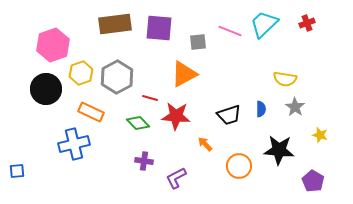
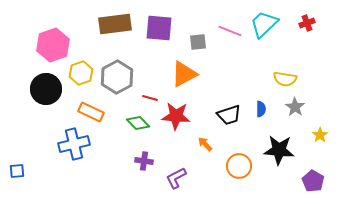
yellow star: rotated 21 degrees clockwise
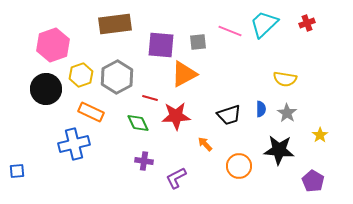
purple square: moved 2 px right, 17 px down
yellow hexagon: moved 2 px down
gray star: moved 8 px left, 6 px down
red star: rotated 8 degrees counterclockwise
green diamond: rotated 20 degrees clockwise
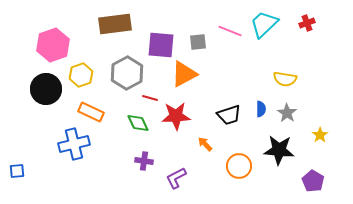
gray hexagon: moved 10 px right, 4 px up
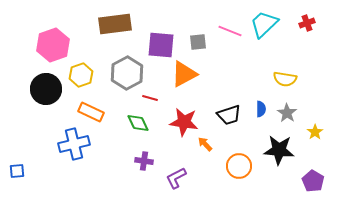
red star: moved 8 px right, 6 px down; rotated 12 degrees clockwise
yellow star: moved 5 px left, 3 px up
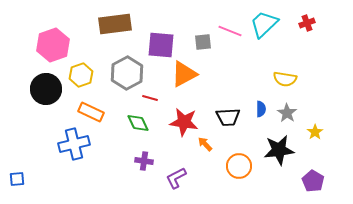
gray square: moved 5 px right
black trapezoid: moved 1 px left, 2 px down; rotated 15 degrees clockwise
black star: rotated 12 degrees counterclockwise
blue square: moved 8 px down
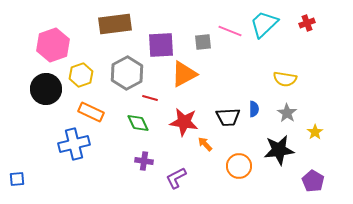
purple square: rotated 8 degrees counterclockwise
blue semicircle: moved 7 px left
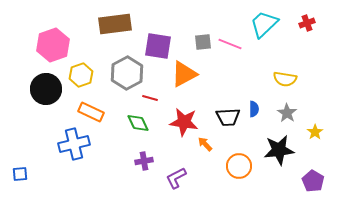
pink line: moved 13 px down
purple square: moved 3 px left, 1 px down; rotated 12 degrees clockwise
purple cross: rotated 18 degrees counterclockwise
blue square: moved 3 px right, 5 px up
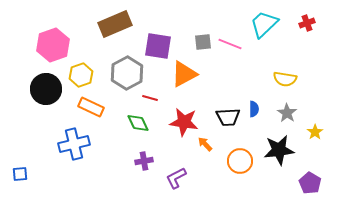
brown rectangle: rotated 16 degrees counterclockwise
orange rectangle: moved 5 px up
orange circle: moved 1 px right, 5 px up
purple pentagon: moved 3 px left, 2 px down
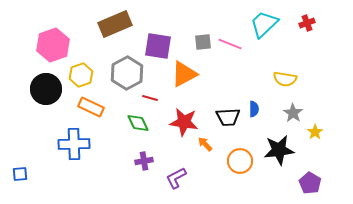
gray star: moved 6 px right
blue cross: rotated 12 degrees clockwise
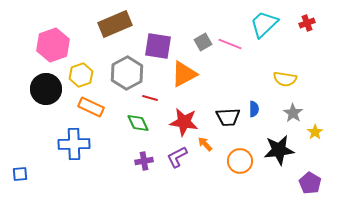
gray square: rotated 24 degrees counterclockwise
purple L-shape: moved 1 px right, 21 px up
